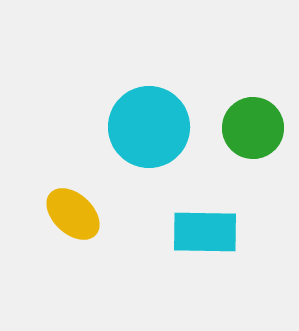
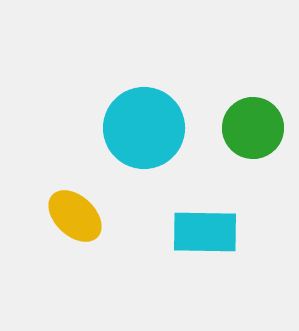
cyan circle: moved 5 px left, 1 px down
yellow ellipse: moved 2 px right, 2 px down
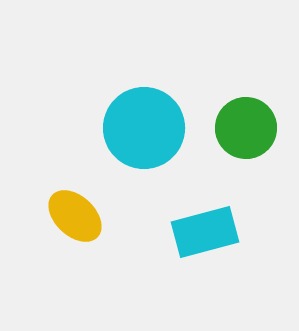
green circle: moved 7 px left
cyan rectangle: rotated 16 degrees counterclockwise
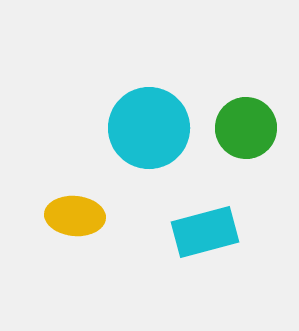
cyan circle: moved 5 px right
yellow ellipse: rotated 38 degrees counterclockwise
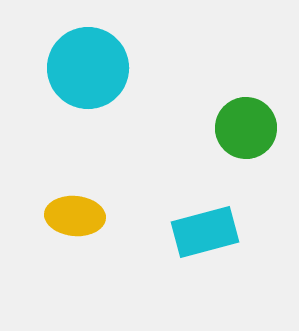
cyan circle: moved 61 px left, 60 px up
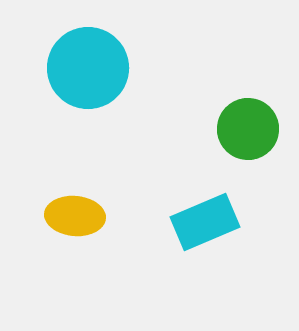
green circle: moved 2 px right, 1 px down
cyan rectangle: moved 10 px up; rotated 8 degrees counterclockwise
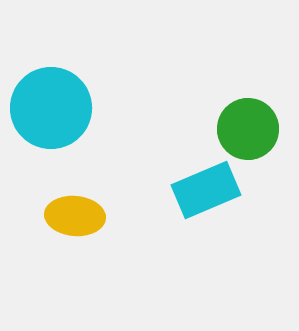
cyan circle: moved 37 px left, 40 px down
cyan rectangle: moved 1 px right, 32 px up
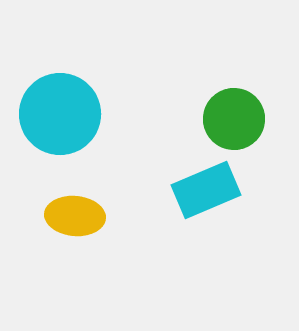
cyan circle: moved 9 px right, 6 px down
green circle: moved 14 px left, 10 px up
